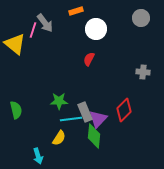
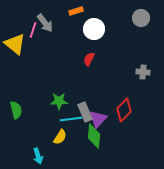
white circle: moved 2 px left
yellow semicircle: moved 1 px right, 1 px up
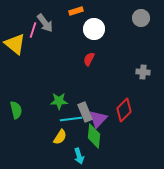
cyan arrow: moved 41 px right
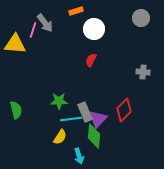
yellow triangle: rotated 35 degrees counterclockwise
red semicircle: moved 2 px right, 1 px down
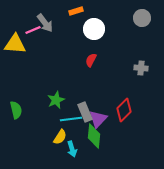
gray circle: moved 1 px right
pink line: rotated 49 degrees clockwise
gray cross: moved 2 px left, 4 px up
green star: moved 3 px left, 1 px up; rotated 24 degrees counterclockwise
cyan arrow: moved 7 px left, 7 px up
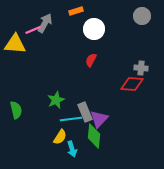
gray circle: moved 2 px up
gray arrow: rotated 114 degrees counterclockwise
red diamond: moved 8 px right, 26 px up; rotated 50 degrees clockwise
purple triangle: moved 1 px right
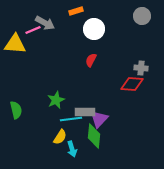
gray arrow: rotated 90 degrees clockwise
gray rectangle: rotated 66 degrees counterclockwise
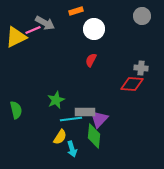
yellow triangle: moved 1 px right, 7 px up; rotated 30 degrees counterclockwise
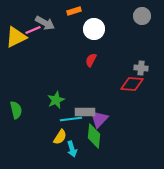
orange rectangle: moved 2 px left
